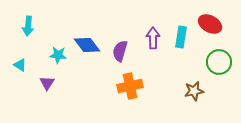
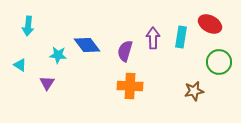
purple semicircle: moved 5 px right
orange cross: rotated 15 degrees clockwise
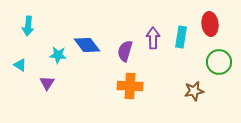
red ellipse: rotated 55 degrees clockwise
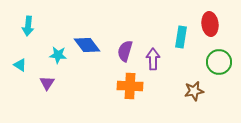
purple arrow: moved 21 px down
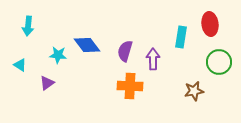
purple triangle: rotated 21 degrees clockwise
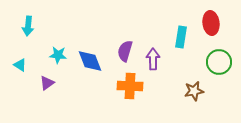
red ellipse: moved 1 px right, 1 px up
blue diamond: moved 3 px right, 16 px down; rotated 16 degrees clockwise
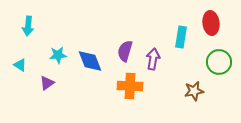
cyan star: rotated 12 degrees counterclockwise
purple arrow: rotated 10 degrees clockwise
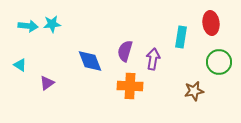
cyan arrow: rotated 90 degrees counterclockwise
cyan star: moved 6 px left, 31 px up
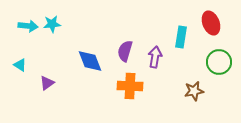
red ellipse: rotated 15 degrees counterclockwise
purple arrow: moved 2 px right, 2 px up
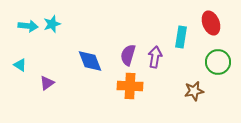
cyan star: rotated 12 degrees counterclockwise
purple semicircle: moved 3 px right, 4 px down
green circle: moved 1 px left
